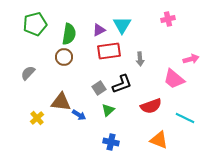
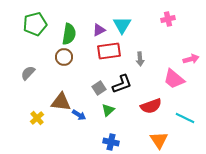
orange triangle: rotated 36 degrees clockwise
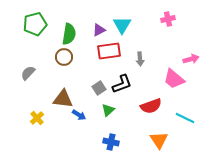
brown triangle: moved 2 px right, 3 px up
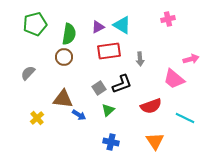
cyan triangle: rotated 30 degrees counterclockwise
purple triangle: moved 1 px left, 3 px up
orange triangle: moved 4 px left, 1 px down
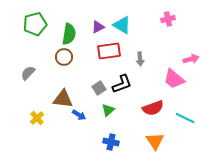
red semicircle: moved 2 px right, 2 px down
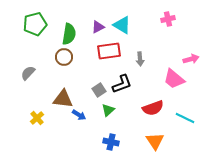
gray square: moved 2 px down
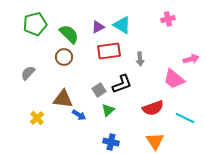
green semicircle: rotated 55 degrees counterclockwise
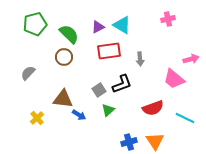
blue cross: moved 18 px right; rotated 28 degrees counterclockwise
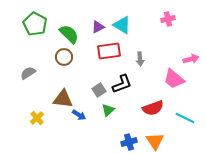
green pentagon: rotated 30 degrees counterclockwise
gray semicircle: rotated 14 degrees clockwise
